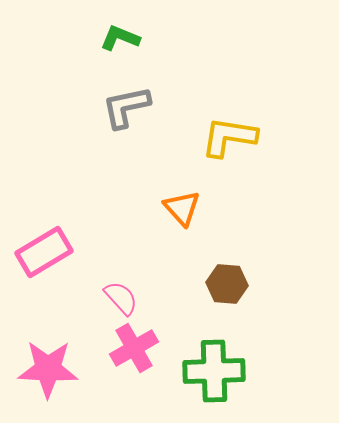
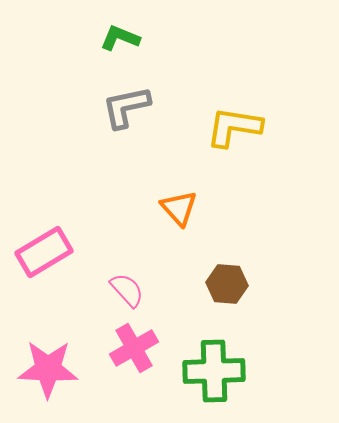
yellow L-shape: moved 5 px right, 10 px up
orange triangle: moved 3 px left
pink semicircle: moved 6 px right, 8 px up
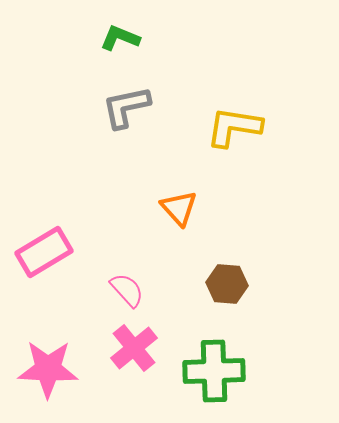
pink cross: rotated 9 degrees counterclockwise
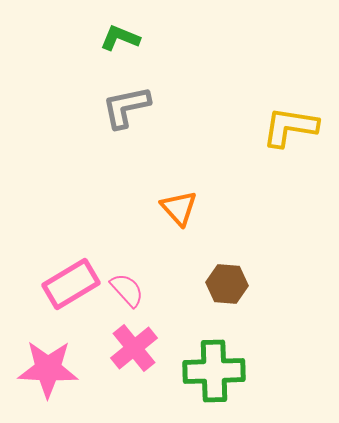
yellow L-shape: moved 56 px right
pink rectangle: moved 27 px right, 32 px down
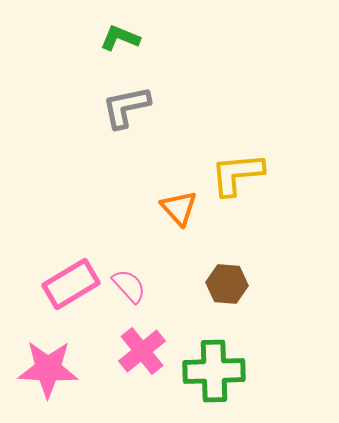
yellow L-shape: moved 53 px left, 47 px down; rotated 14 degrees counterclockwise
pink semicircle: moved 2 px right, 4 px up
pink cross: moved 8 px right, 3 px down
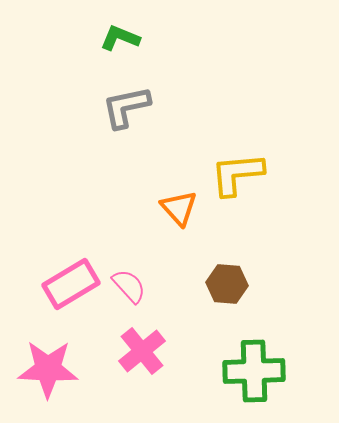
green cross: moved 40 px right
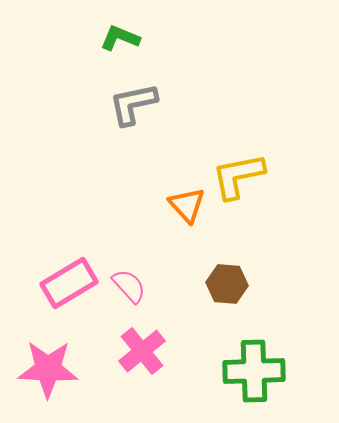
gray L-shape: moved 7 px right, 3 px up
yellow L-shape: moved 1 px right, 2 px down; rotated 6 degrees counterclockwise
orange triangle: moved 8 px right, 3 px up
pink rectangle: moved 2 px left, 1 px up
